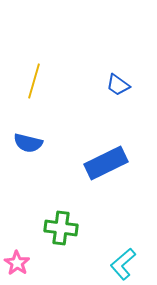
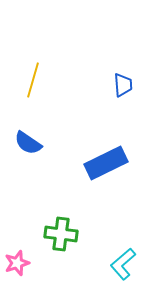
yellow line: moved 1 px left, 1 px up
blue trapezoid: moved 5 px right; rotated 130 degrees counterclockwise
blue semicircle: rotated 20 degrees clockwise
green cross: moved 6 px down
pink star: rotated 20 degrees clockwise
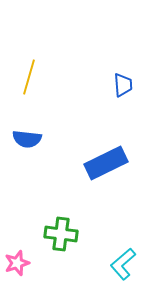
yellow line: moved 4 px left, 3 px up
blue semicircle: moved 1 px left, 4 px up; rotated 28 degrees counterclockwise
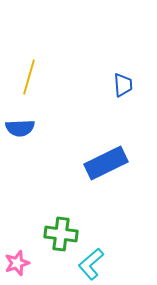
blue semicircle: moved 7 px left, 11 px up; rotated 8 degrees counterclockwise
cyan L-shape: moved 32 px left
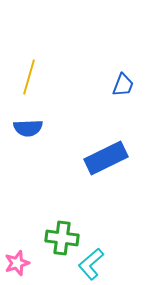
blue trapezoid: rotated 25 degrees clockwise
blue semicircle: moved 8 px right
blue rectangle: moved 5 px up
green cross: moved 1 px right, 4 px down
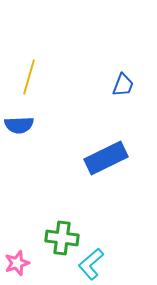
blue semicircle: moved 9 px left, 3 px up
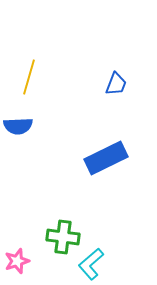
blue trapezoid: moved 7 px left, 1 px up
blue semicircle: moved 1 px left, 1 px down
green cross: moved 1 px right, 1 px up
pink star: moved 2 px up
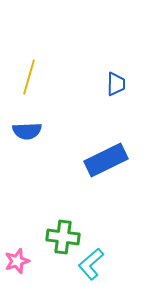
blue trapezoid: rotated 20 degrees counterclockwise
blue semicircle: moved 9 px right, 5 px down
blue rectangle: moved 2 px down
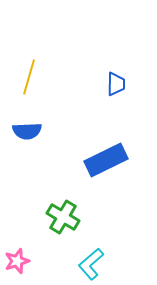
green cross: moved 20 px up; rotated 24 degrees clockwise
